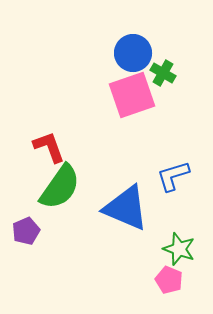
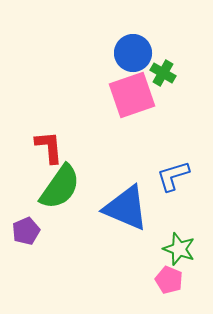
red L-shape: rotated 15 degrees clockwise
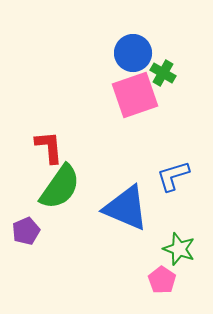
pink square: moved 3 px right
pink pentagon: moved 7 px left; rotated 12 degrees clockwise
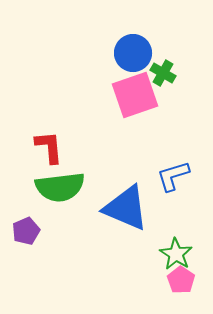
green semicircle: rotated 48 degrees clockwise
green star: moved 3 px left, 5 px down; rotated 12 degrees clockwise
pink pentagon: moved 19 px right
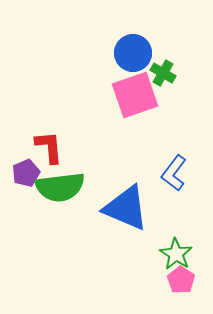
blue L-shape: moved 1 px right, 3 px up; rotated 36 degrees counterclockwise
purple pentagon: moved 58 px up
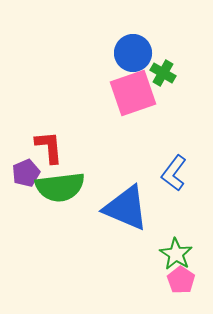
pink square: moved 2 px left, 2 px up
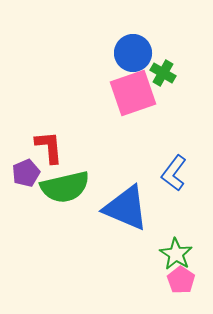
green semicircle: moved 5 px right; rotated 6 degrees counterclockwise
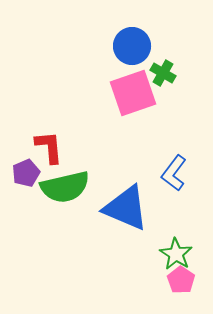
blue circle: moved 1 px left, 7 px up
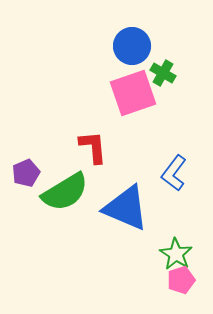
red L-shape: moved 44 px right
green semicircle: moved 5 px down; rotated 18 degrees counterclockwise
pink pentagon: rotated 20 degrees clockwise
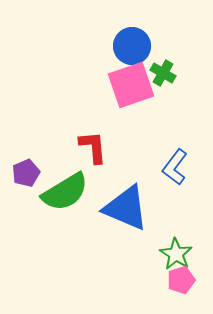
pink square: moved 2 px left, 8 px up
blue L-shape: moved 1 px right, 6 px up
